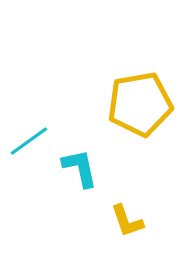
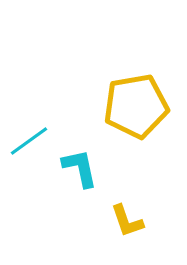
yellow pentagon: moved 4 px left, 2 px down
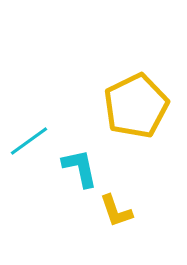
yellow pentagon: rotated 16 degrees counterclockwise
yellow L-shape: moved 11 px left, 10 px up
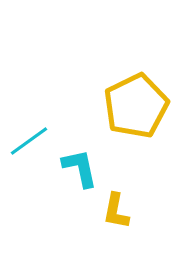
yellow L-shape: rotated 30 degrees clockwise
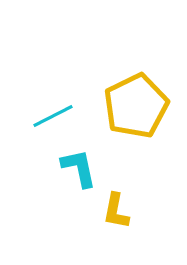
cyan line: moved 24 px right, 25 px up; rotated 9 degrees clockwise
cyan L-shape: moved 1 px left
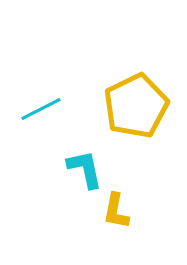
cyan line: moved 12 px left, 7 px up
cyan L-shape: moved 6 px right, 1 px down
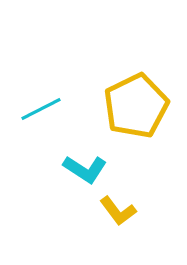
cyan L-shape: rotated 135 degrees clockwise
yellow L-shape: moved 2 px right; rotated 48 degrees counterclockwise
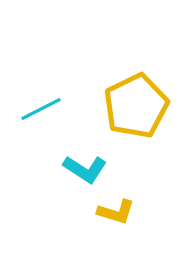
yellow L-shape: moved 2 px left, 1 px down; rotated 36 degrees counterclockwise
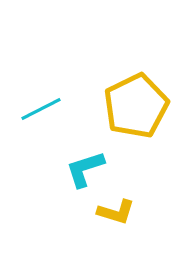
cyan L-shape: rotated 129 degrees clockwise
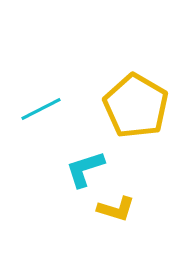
yellow pentagon: rotated 16 degrees counterclockwise
yellow L-shape: moved 3 px up
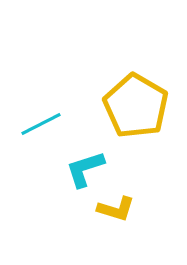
cyan line: moved 15 px down
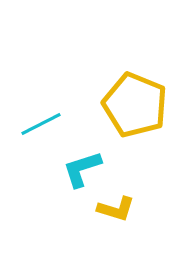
yellow pentagon: moved 1 px left, 1 px up; rotated 8 degrees counterclockwise
cyan L-shape: moved 3 px left
